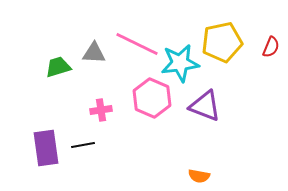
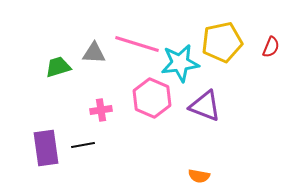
pink line: rotated 9 degrees counterclockwise
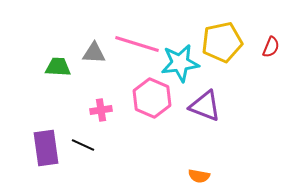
green trapezoid: rotated 20 degrees clockwise
black line: rotated 35 degrees clockwise
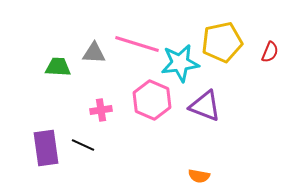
red semicircle: moved 1 px left, 5 px down
pink hexagon: moved 2 px down
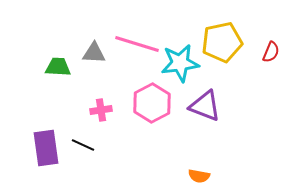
red semicircle: moved 1 px right
pink hexagon: moved 3 px down; rotated 9 degrees clockwise
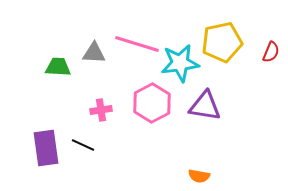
purple triangle: rotated 12 degrees counterclockwise
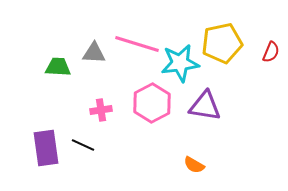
yellow pentagon: moved 1 px down
orange semicircle: moved 5 px left, 11 px up; rotated 20 degrees clockwise
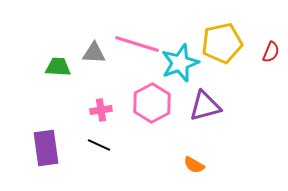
cyan star: rotated 12 degrees counterclockwise
purple triangle: rotated 24 degrees counterclockwise
black line: moved 16 px right
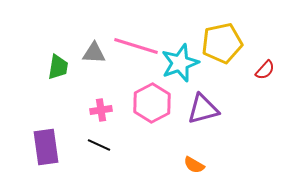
pink line: moved 1 px left, 2 px down
red semicircle: moved 6 px left, 18 px down; rotated 20 degrees clockwise
green trapezoid: rotated 96 degrees clockwise
purple triangle: moved 2 px left, 3 px down
purple rectangle: moved 1 px up
